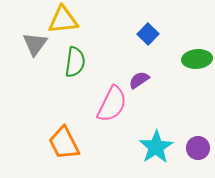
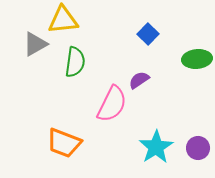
gray triangle: rotated 24 degrees clockwise
orange trapezoid: rotated 42 degrees counterclockwise
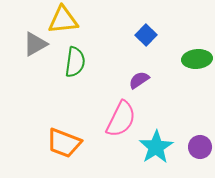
blue square: moved 2 px left, 1 px down
pink semicircle: moved 9 px right, 15 px down
purple circle: moved 2 px right, 1 px up
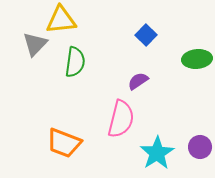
yellow triangle: moved 2 px left
gray triangle: rotated 16 degrees counterclockwise
purple semicircle: moved 1 px left, 1 px down
pink semicircle: rotated 12 degrees counterclockwise
cyan star: moved 1 px right, 6 px down
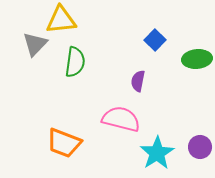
blue square: moved 9 px right, 5 px down
purple semicircle: rotated 45 degrees counterclockwise
pink semicircle: rotated 90 degrees counterclockwise
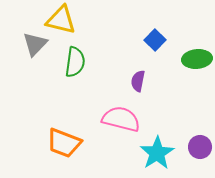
yellow triangle: rotated 20 degrees clockwise
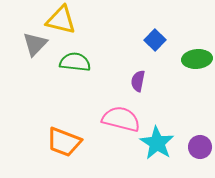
green semicircle: rotated 92 degrees counterclockwise
orange trapezoid: moved 1 px up
cyan star: moved 10 px up; rotated 8 degrees counterclockwise
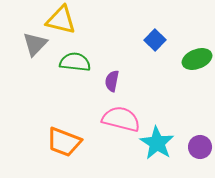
green ellipse: rotated 16 degrees counterclockwise
purple semicircle: moved 26 px left
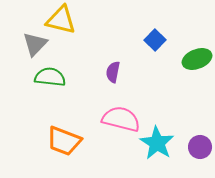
green semicircle: moved 25 px left, 15 px down
purple semicircle: moved 1 px right, 9 px up
orange trapezoid: moved 1 px up
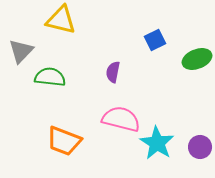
blue square: rotated 20 degrees clockwise
gray triangle: moved 14 px left, 7 px down
